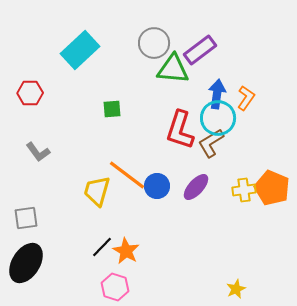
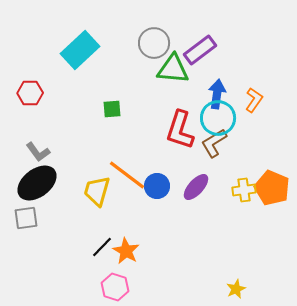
orange L-shape: moved 8 px right, 2 px down
brown L-shape: moved 3 px right
black ellipse: moved 11 px right, 80 px up; rotated 21 degrees clockwise
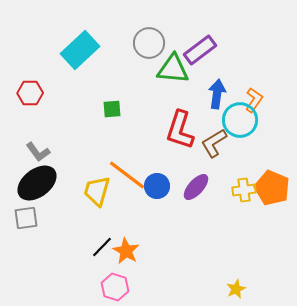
gray circle: moved 5 px left
cyan circle: moved 22 px right, 2 px down
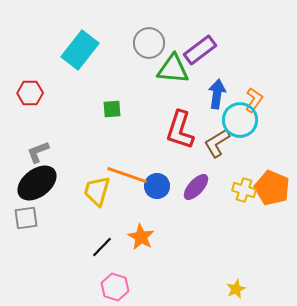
cyan rectangle: rotated 9 degrees counterclockwise
brown L-shape: moved 3 px right
gray L-shape: rotated 105 degrees clockwise
orange line: rotated 18 degrees counterclockwise
yellow cross: rotated 25 degrees clockwise
orange star: moved 15 px right, 14 px up
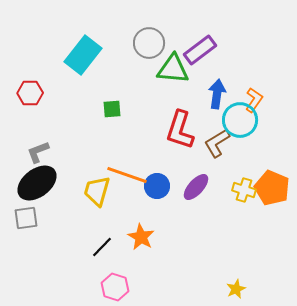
cyan rectangle: moved 3 px right, 5 px down
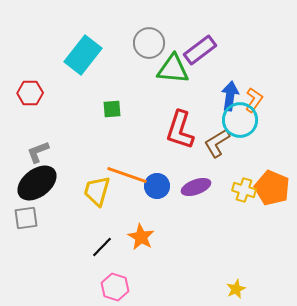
blue arrow: moved 13 px right, 2 px down
purple ellipse: rotated 28 degrees clockwise
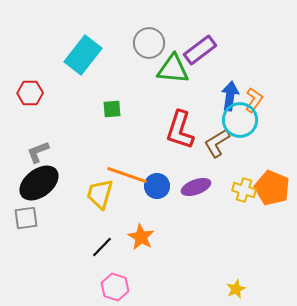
black ellipse: moved 2 px right
yellow trapezoid: moved 3 px right, 3 px down
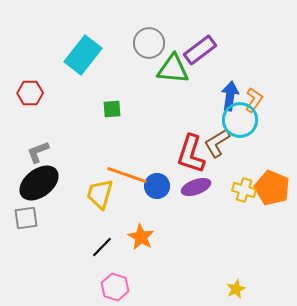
red L-shape: moved 11 px right, 24 px down
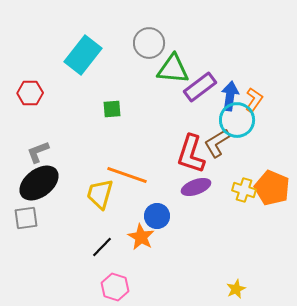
purple rectangle: moved 37 px down
cyan circle: moved 3 px left
blue circle: moved 30 px down
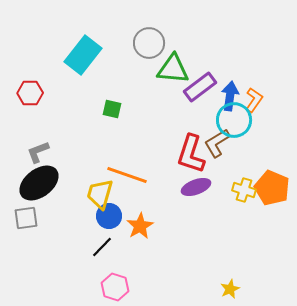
green square: rotated 18 degrees clockwise
cyan circle: moved 3 px left
blue circle: moved 48 px left
orange star: moved 1 px left, 11 px up; rotated 12 degrees clockwise
yellow star: moved 6 px left
